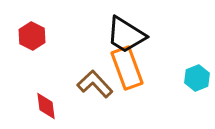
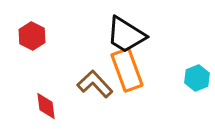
orange rectangle: moved 2 px down
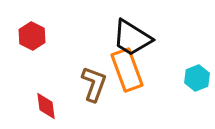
black trapezoid: moved 6 px right, 3 px down
brown L-shape: moved 1 px left; rotated 63 degrees clockwise
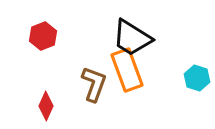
red hexagon: moved 11 px right; rotated 12 degrees clockwise
cyan hexagon: rotated 20 degrees counterclockwise
red diamond: rotated 32 degrees clockwise
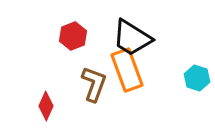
red hexagon: moved 30 px right
